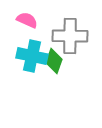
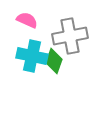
gray cross: rotated 12 degrees counterclockwise
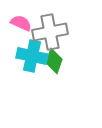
pink semicircle: moved 6 px left, 3 px down
gray cross: moved 20 px left, 4 px up
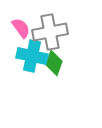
pink semicircle: moved 5 px down; rotated 30 degrees clockwise
green diamond: moved 2 px down
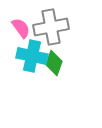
gray cross: moved 1 px right, 5 px up
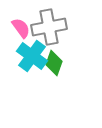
gray cross: moved 2 px left
cyan cross: rotated 24 degrees clockwise
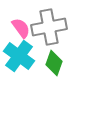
cyan cross: moved 13 px left
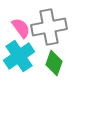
cyan cross: rotated 20 degrees clockwise
